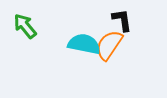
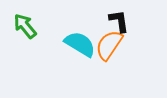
black L-shape: moved 3 px left, 1 px down
cyan semicircle: moved 4 px left; rotated 20 degrees clockwise
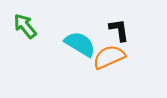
black L-shape: moved 9 px down
orange semicircle: moved 12 px down; rotated 32 degrees clockwise
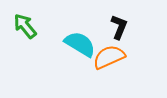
black L-shape: moved 3 px up; rotated 30 degrees clockwise
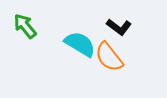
black L-shape: rotated 105 degrees clockwise
orange semicircle: rotated 104 degrees counterclockwise
